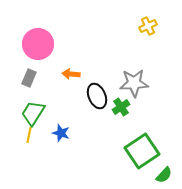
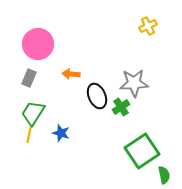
green semicircle: rotated 54 degrees counterclockwise
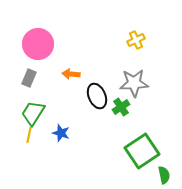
yellow cross: moved 12 px left, 14 px down
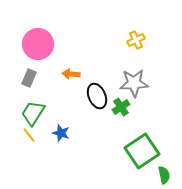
yellow line: rotated 49 degrees counterclockwise
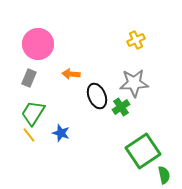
green square: moved 1 px right
